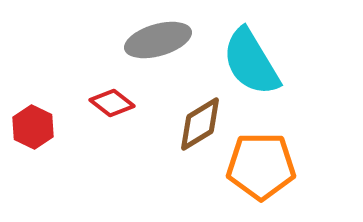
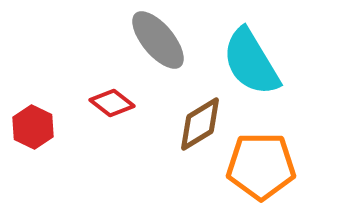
gray ellipse: rotated 66 degrees clockwise
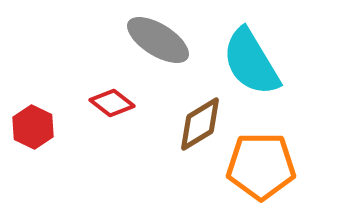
gray ellipse: rotated 18 degrees counterclockwise
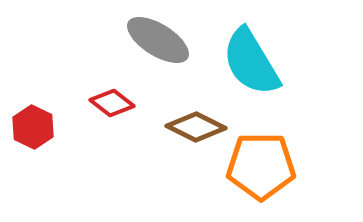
brown diamond: moved 4 px left, 3 px down; rotated 58 degrees clockwise
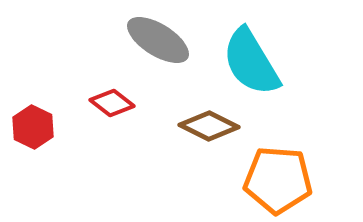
brown diamond: moved 13 px right, 1 px up
orange pentagon: moved 17 px right, 14 px down; rotated 4 degrees clockwise
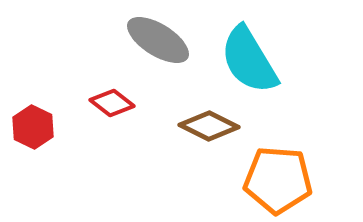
cyan semicircle: moved 2 px left, 2 px up
